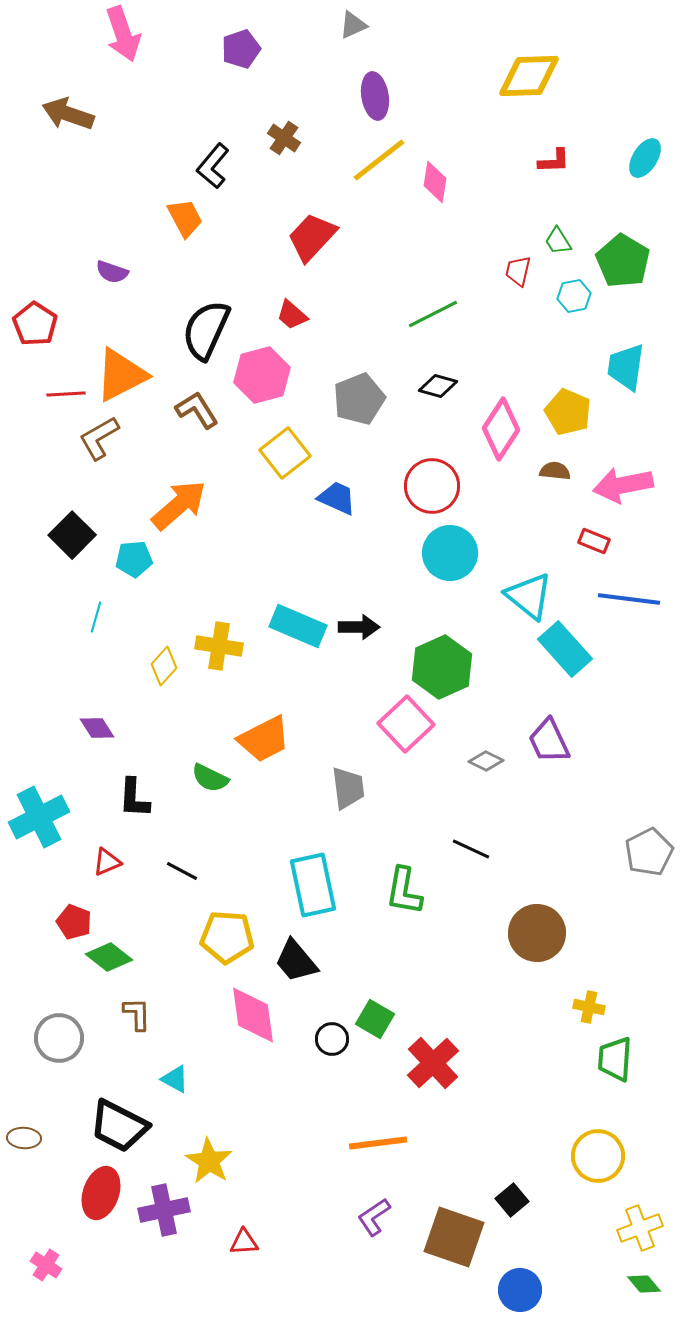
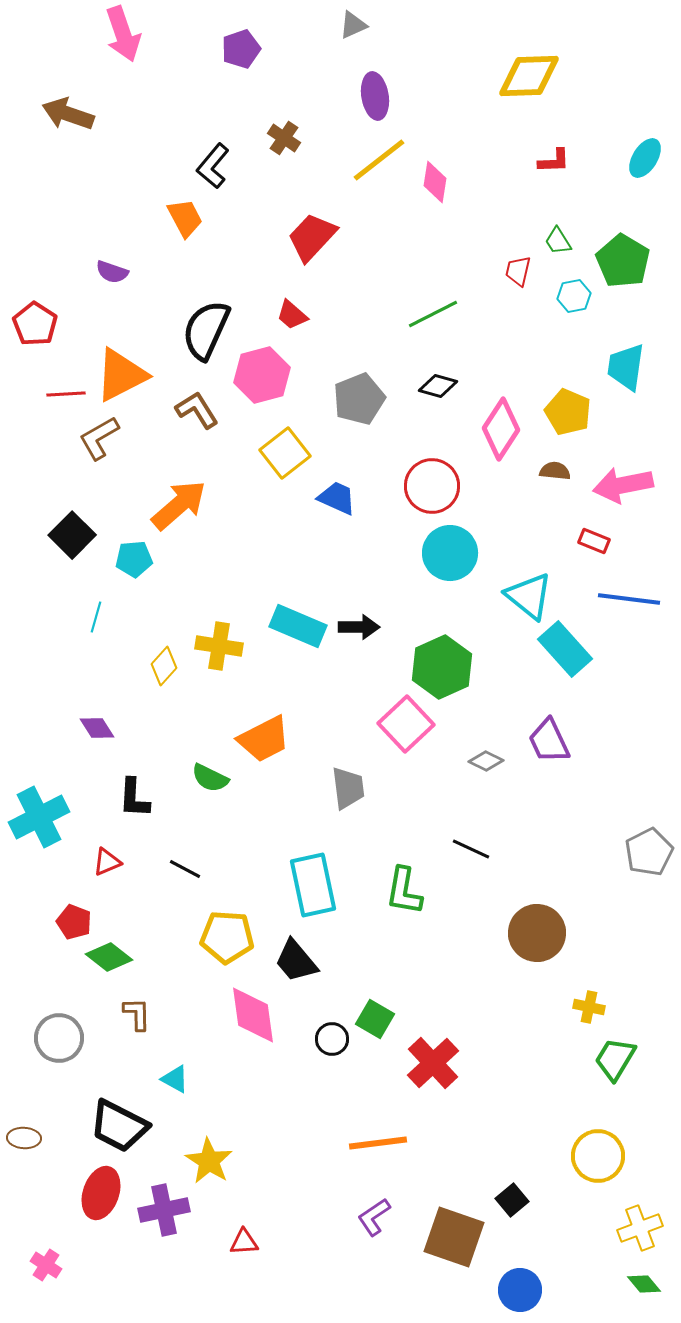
black line at (182, 871): moved 3 px right, 2 px up
green trapezoid at (615, 1059): rotated 27 degrees clockwise
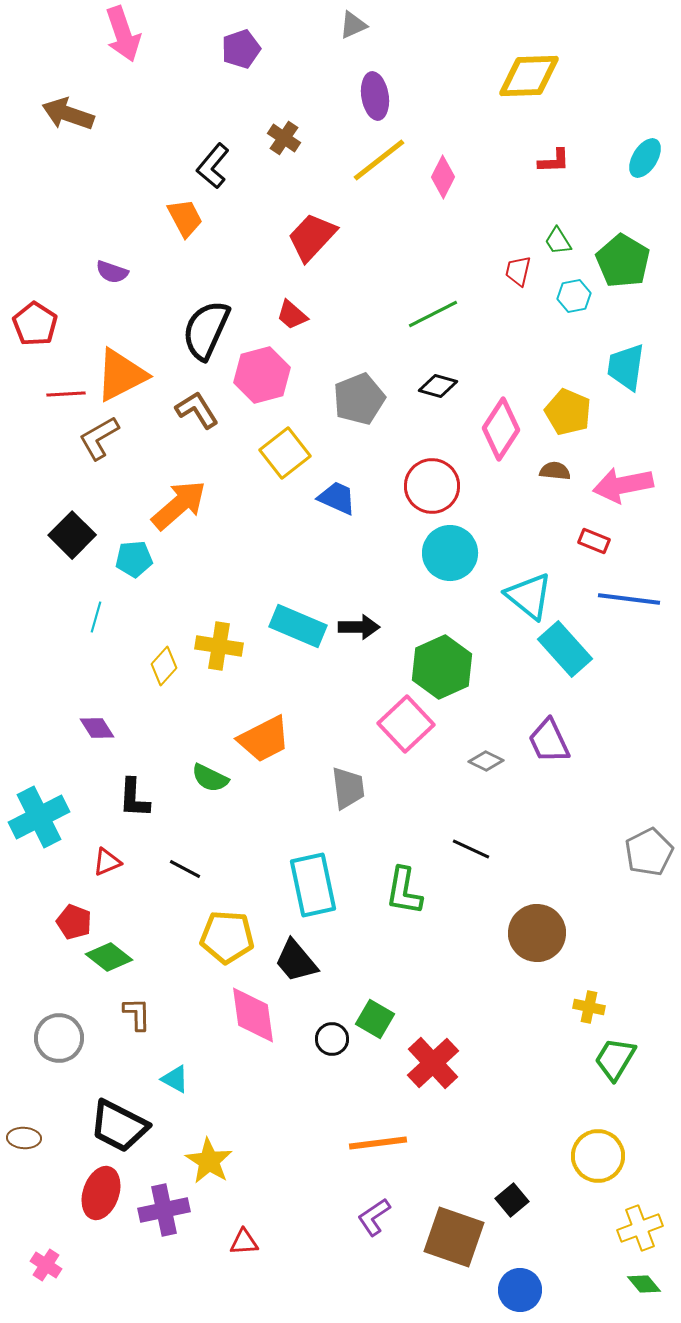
pink diamond at (435, 182): moved 8 px right, 5 px up; rotated 18 degrees clockwise
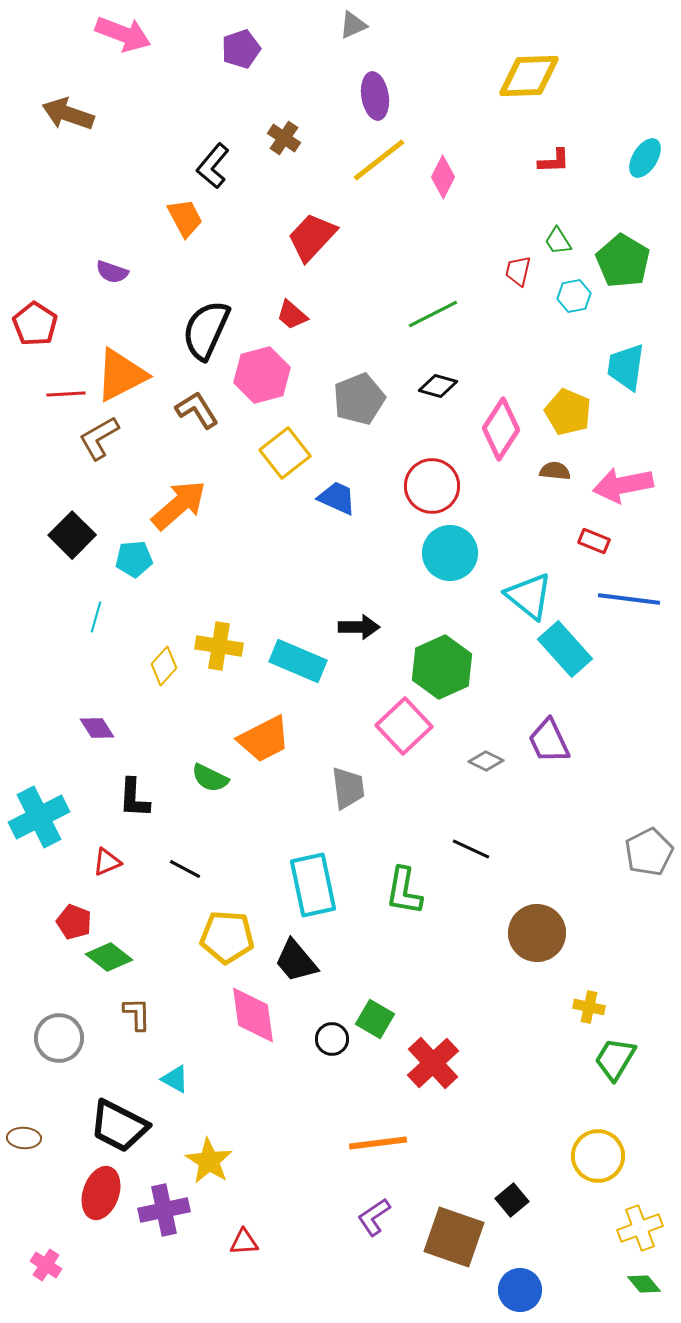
pink arrow at (123, 34): rotated 50 degrees counterclockwise
cyan rectangle at (298, 626): moved 35 px down
pink square at (406, 724): moved 2 px left, 2 px down
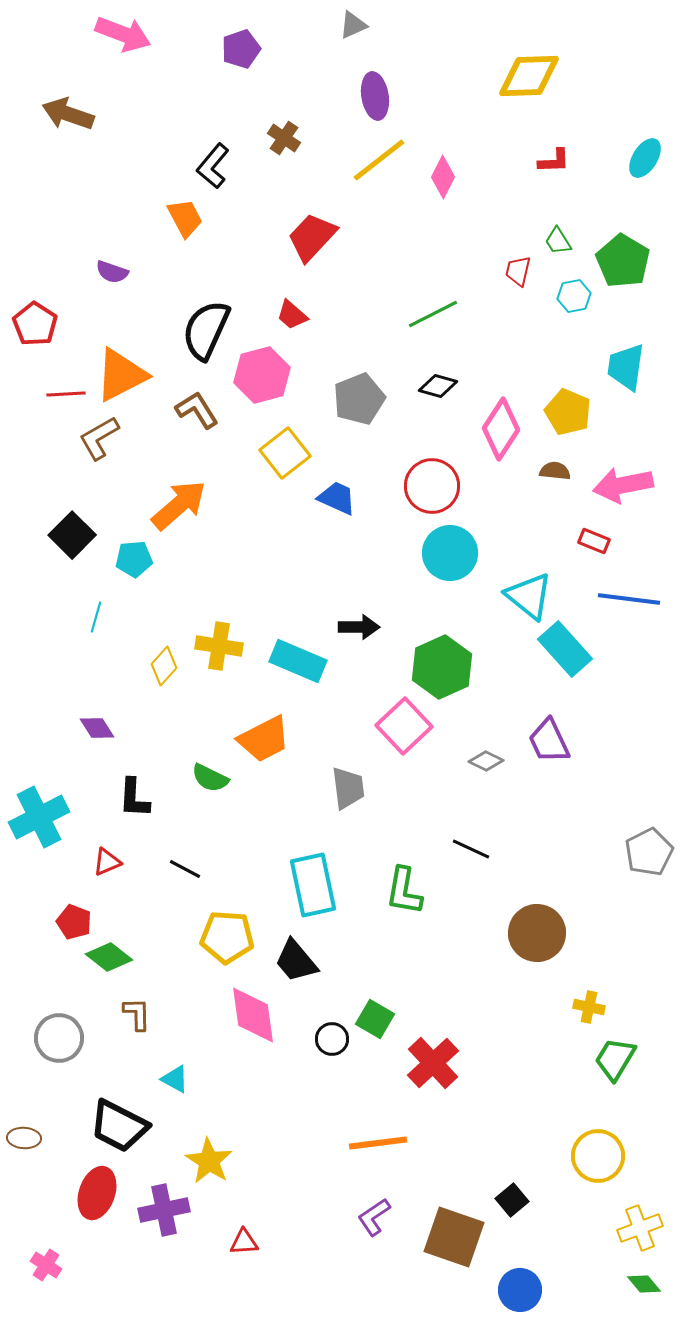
red ellipse at (101, 1193): moved 4 px left
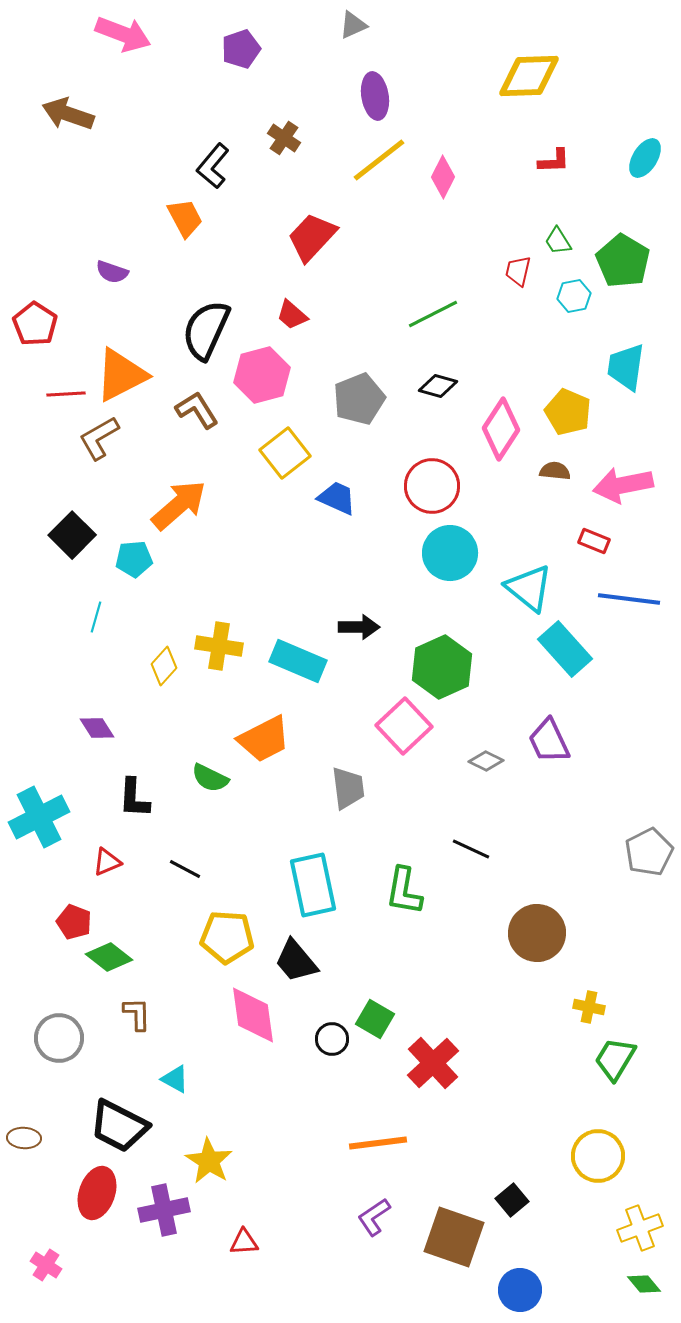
cyan triangle at (529, 596): moved 8 px up
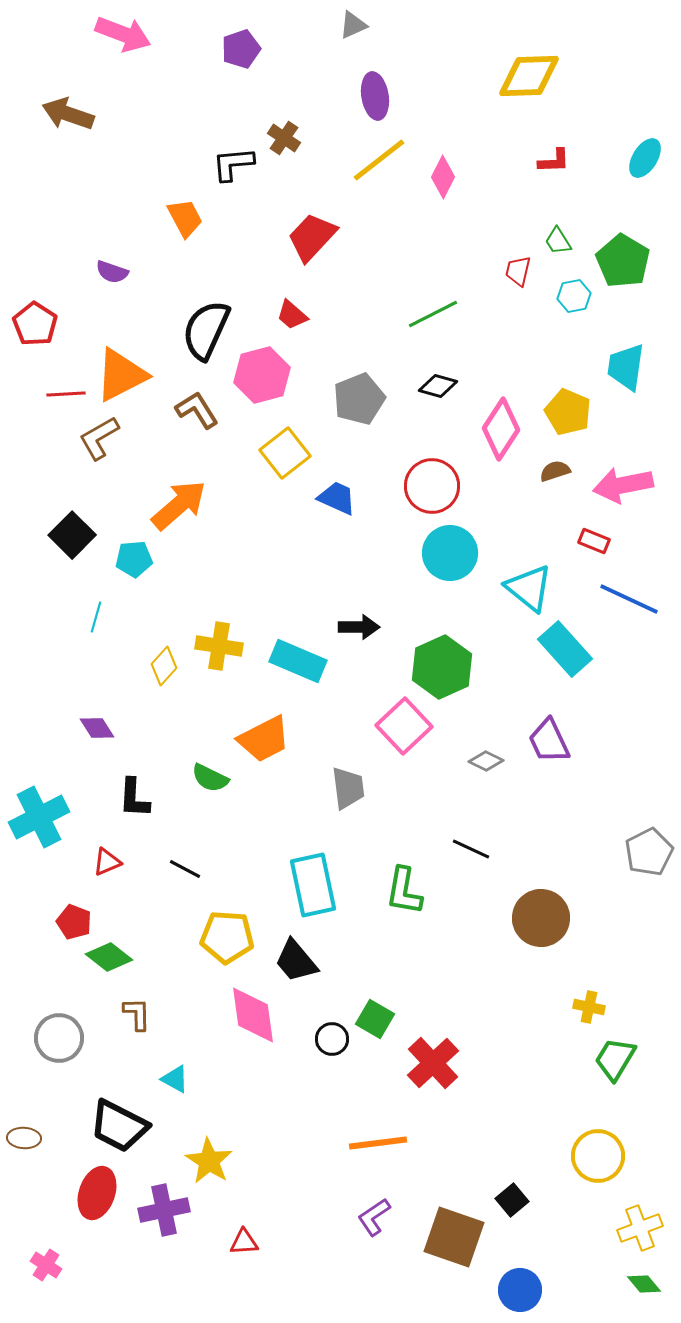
black L-shape at (213, 166): moved 20 px right, 2 px up; rotated 45 degrees clockwise
brown semicircle at (555, 471): rotated 24 degrees counterclockwise
blue line at (629, 599): rotated 18 degrees clockwise
brown circle at (537, 933): moved 4 px right, 15 px up
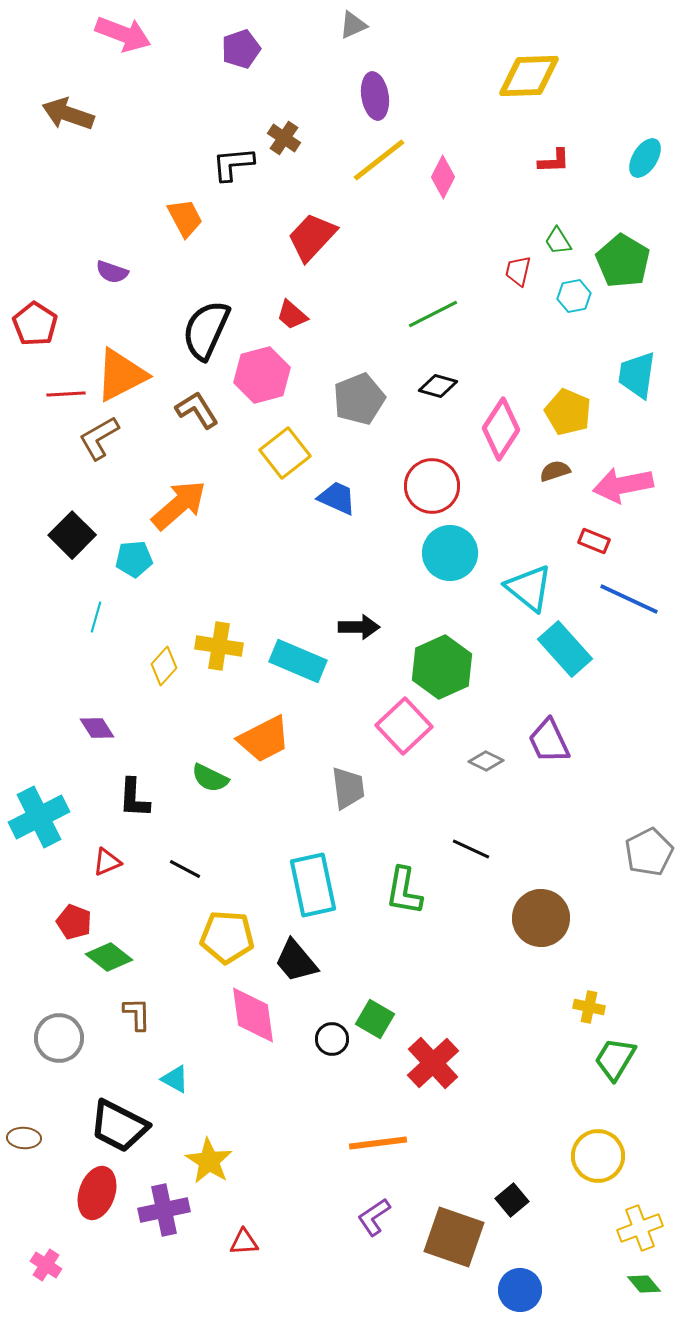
cyan trapezoid at (626, 367): moved 11 px right, 8 px down
